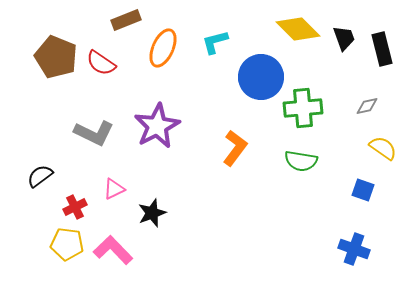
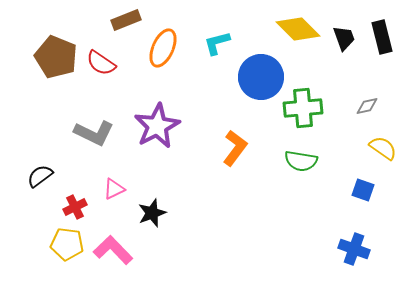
cyan L-shape: moved 2 px right, 1 px down
black rectangle: moved 12 px up
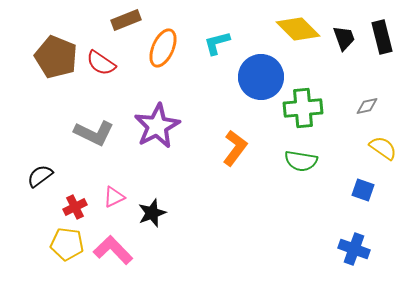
pink triangle: moved 8 px down
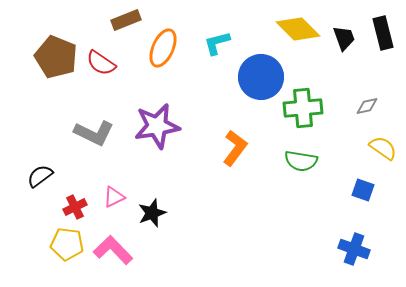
black rectangle: moved 1 px right, 4 px up
purple star: rotated 18 degrees clockwise
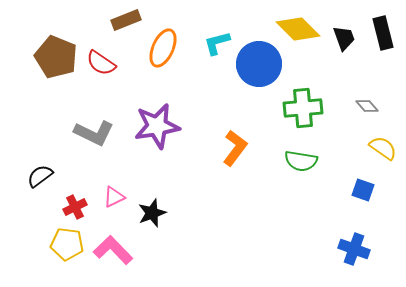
blue circle: moved 2 px left, 13 px up
gray diamond: rotated 60 degrees clockwise
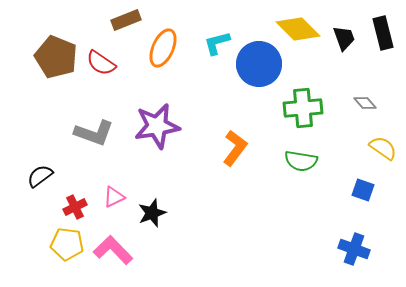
gray diamond: moved 2 px left, 3 px up
gray L-shape: rotated 6 degrees counterclockwise
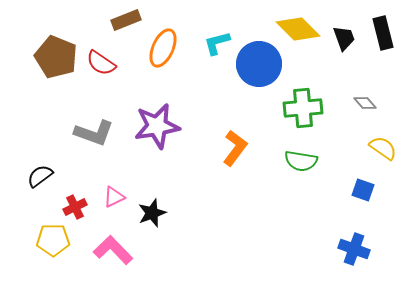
yellow pentagon: moved 14 px left, 4 px up; rotated 8 degrees counterclockwise
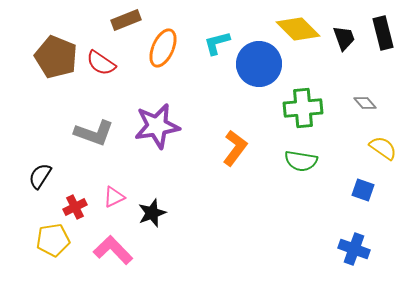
black semicircle: rotated 20 degrees counterclockwise
yellow pentagon: rotated 8 degrees counterclockwise
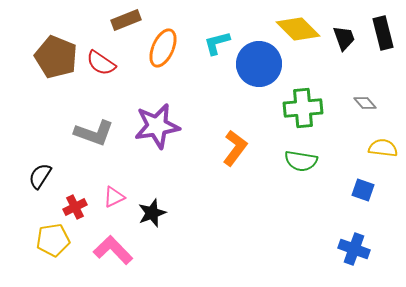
yellow semicircle: rotated 28 degrees counterclockwise
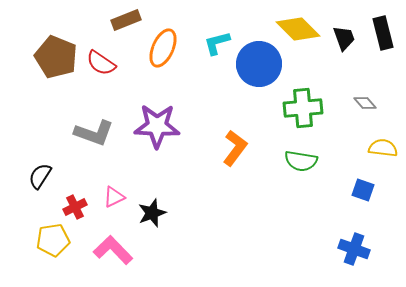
purple star: rotated 12 degrees clockwise
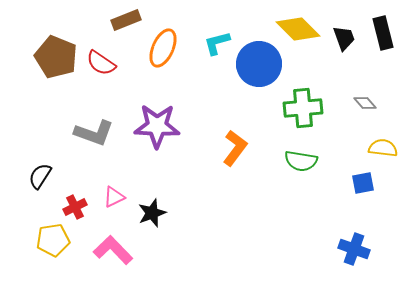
blue square: moved 7 px up; rotated 30 degrees counterclockwise
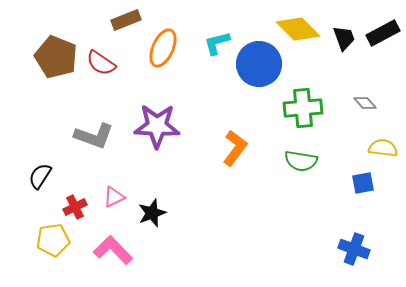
black rectangle: rotated 76 degrees clockwise
gray L-shape: moved 3 px down
